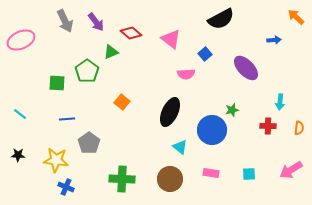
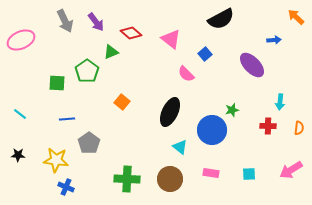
purple ellipse: moved 6 px right, 3 px up
pink semicircle: rotated 48 degrees clockwise
green cross: moved 5 px right
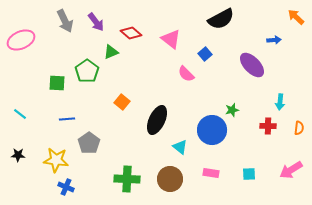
black ellipse: moved 13 px left, 8 px down
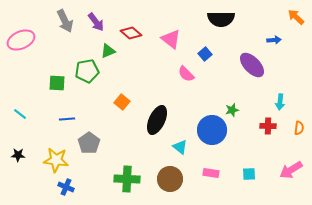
black semicircle: rotated 28 degrees clockwise
green triangle: moved 3 px left, 1 px up
green pentagon: rotated 25 degrees clockwise
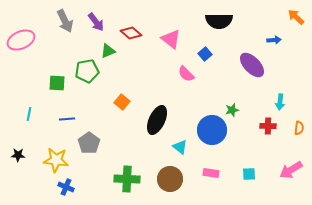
black semicircle: moved 2 px left, 2 px down
cyan line: moved 9 px right; rotated 64 degrees clockwise
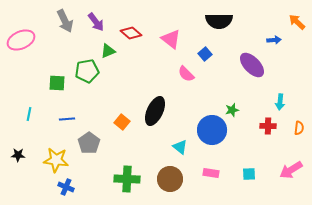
orange arrow: moved 1 px right, 5 px down
orange square: moved 20 px down
black ellipse: moved 2 px left, 9 px up
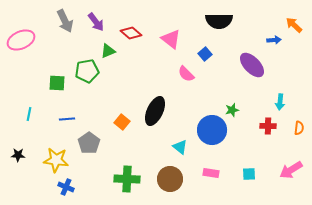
orange arrow: moved 3 px left, 3 px down
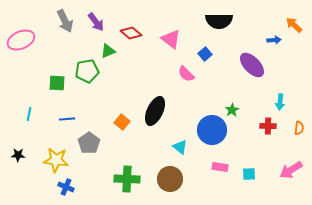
green star: rotated 16 degrees counterclockwise
pink rectangle: moved 9 px right, 6 px up
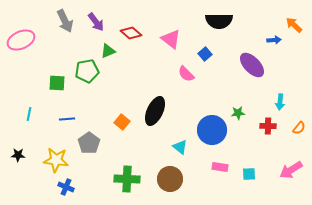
green star: moved 6 px right, 3 px down; rotated 24 degrees clockwise
orange semicircle: rotated 32 degrees clockwise
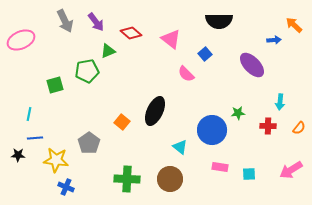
green square: moved 2 px left, 2 px down; rotated 18 degrees counterclockwise
blue line: moved 32 px left, 19 px down
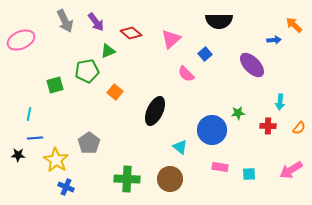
pink triangle: rotated 40 degrees clockwise
orange square: moved 7 px left, 30 px up
yellow star: rotated 25 degrees clockwise
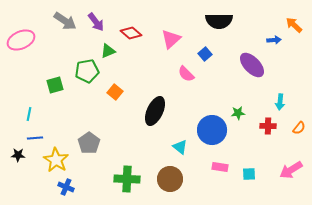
gray arrow: rotated 30 degrees counterclockwise
